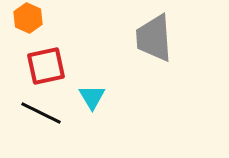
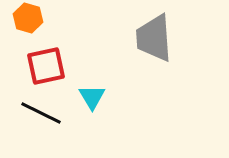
orange hexagon: rotated 8 degrees counterclockwise
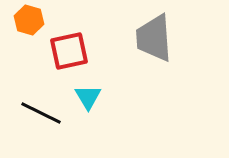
orange hexagon: moved 1 px right, 2 px down
red square: moved 23 px right, 15 px up
cyan triangle: moved 4 px left
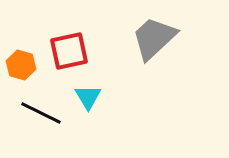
orange hexagon: moved 8 px left, 45 px down
gray trapezoid: rotated 51 degrees clockwise
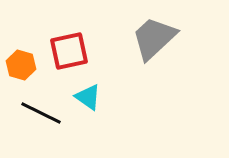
cyan triangle: rotated 24 degrees counterclockwise
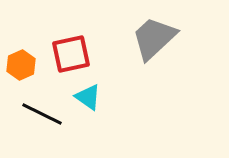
red square: moved 2 px right, 3 px down
orange hexagon: rotated 20 degrees clockwise
black line: moved 1 px right, 1 px down
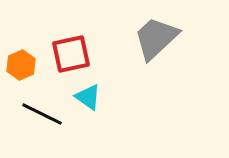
gray trapezoid: moved 2 px right
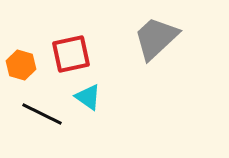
orange hexagon: rotated 20 degrees counterclockwise
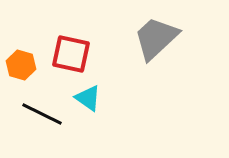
red square: rotated 24 degrees clockwise
cyan triangle: moved 1 px down
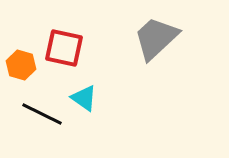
red square: moved 7 px left, 6 px up
cyan triangle: moved 4 px left
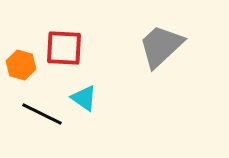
gray trapezoid: moved 5 px right, 8 px down
red square: rotated 9 degrees counterclockwise
